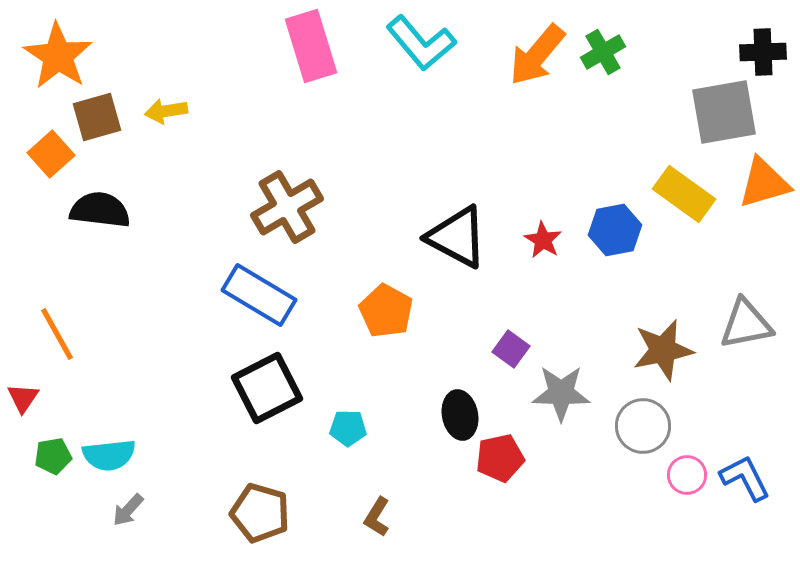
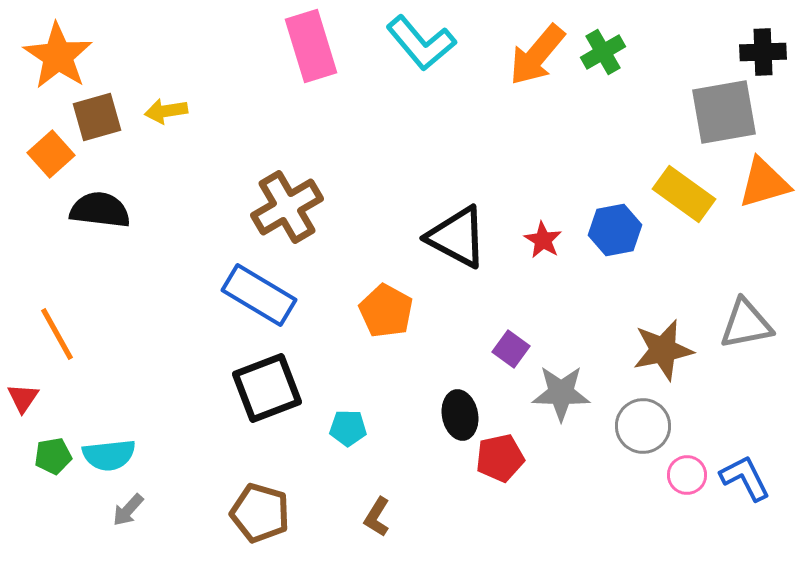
black square: rotated 6 degrees clockwise
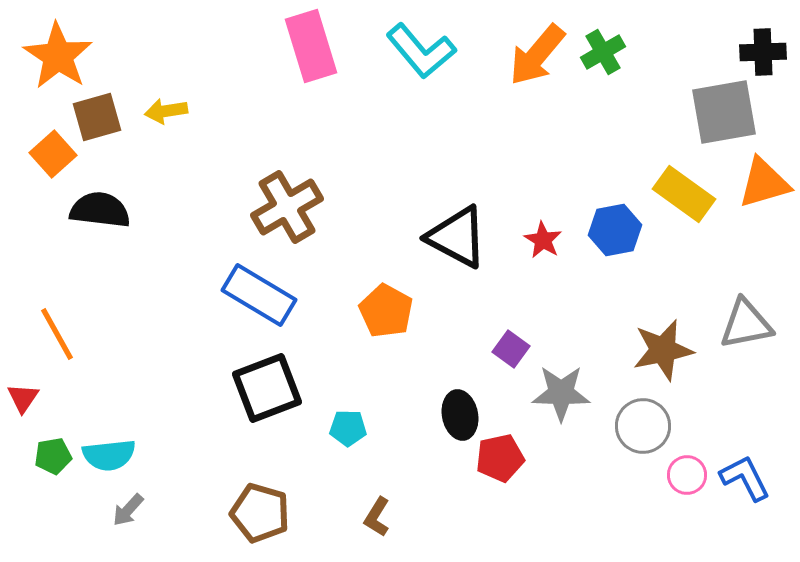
cyan L-shape: moved 8 px down
orange square: moved 2 px right
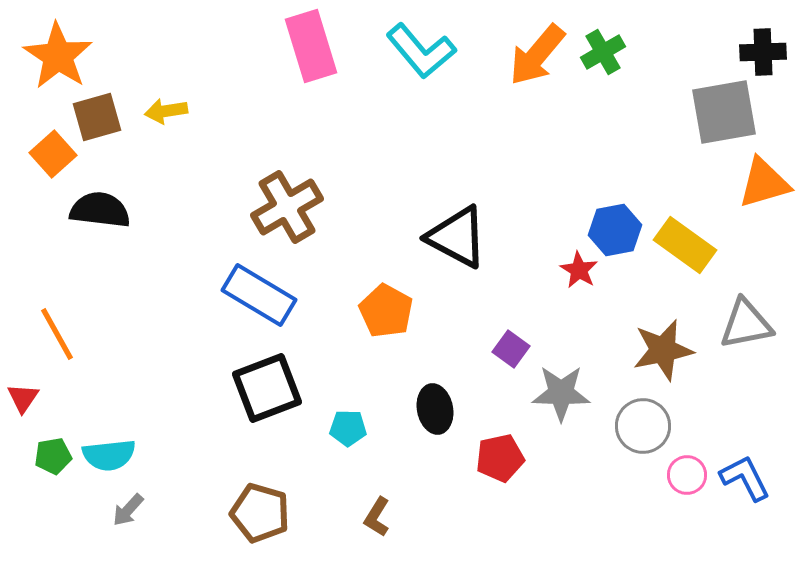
yellow rectangle: moved 1 px right, 51 px down
red star: moved 36 px right, 30 px down
black ellipse: moved 25 px left, 6 px up
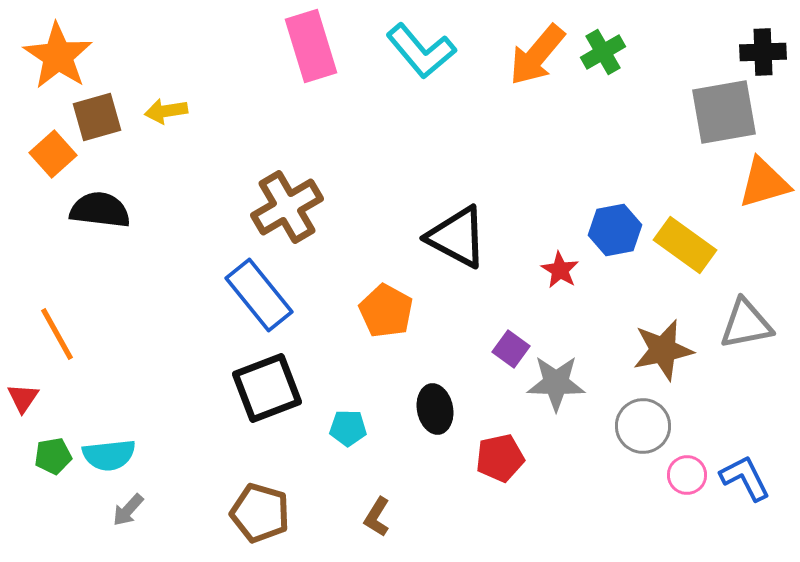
red star: moved 19 px left
blue rectangle: rotated 20 degrees clockwise
gray star: moved 5 px left, 10 px up
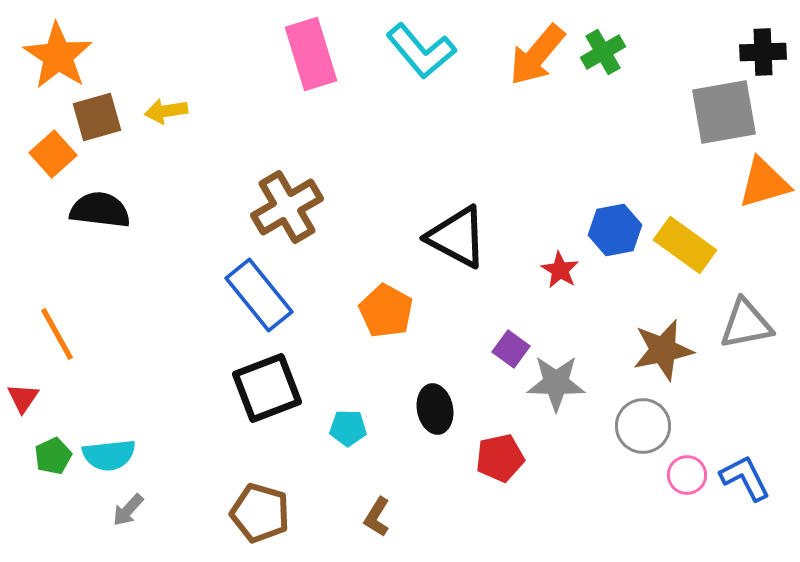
pink rectangle: moved 8 px down
green pentagon: rotated 15 degrees counterclockwise
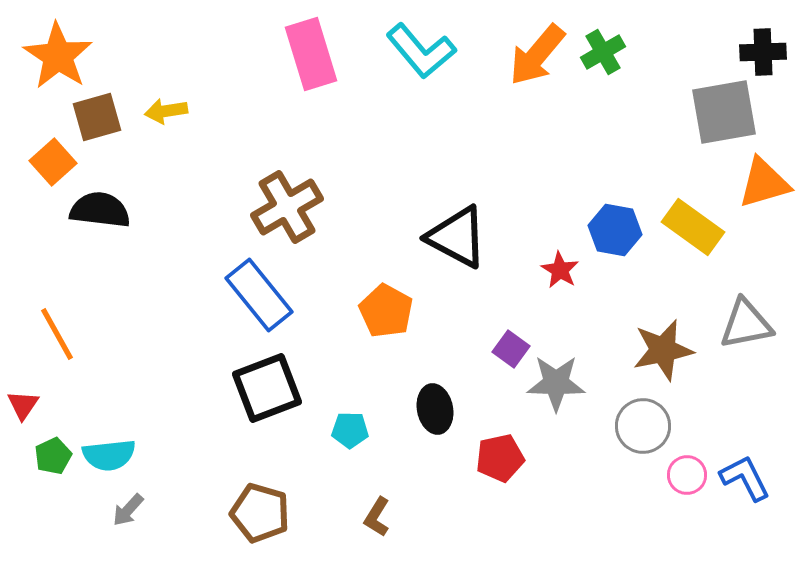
orange square: moved 8 px down
blue hexagon: rotated 21 degrees clockwise
yellow rectangle: moved 8 px right, 18 px up
red triangle: moved 7 px down
cyan pentagon: moved 2 px right, 2 px down
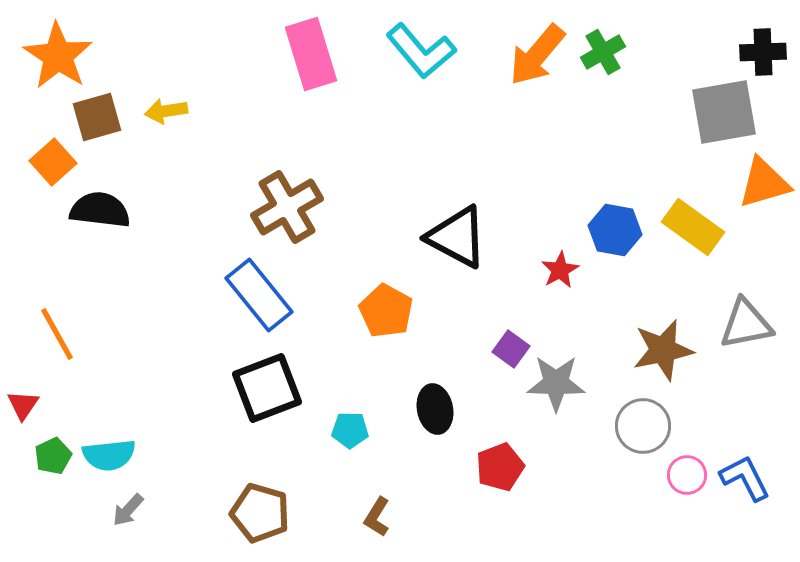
red star: rotated 12 degrees clockwise
red pentagon: moved 9 px down; rotated 9 degrees counterclockwise
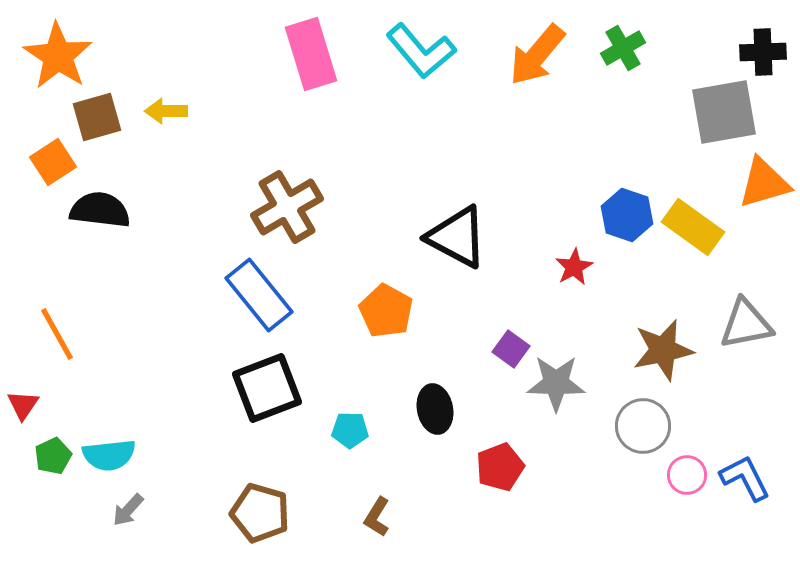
green cross: moved 20 px right, 4 px up
yellow arrow: rotated 9 degrees clockwise
orange square: rotated 9 degrees clockwise
blue hexagon: moved 12 px right, 15 px up; rotated 9 degrees clockwise
red star: moved 14 px right, 3 px up
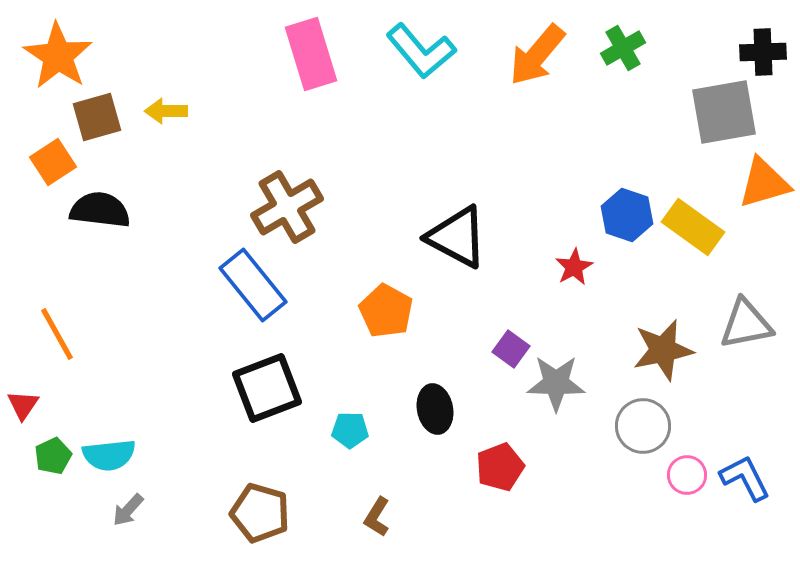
blue rectangle: moved 6 px left, 10 px up
